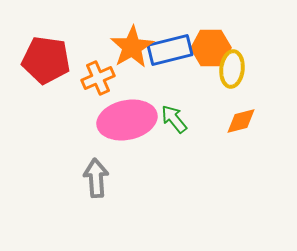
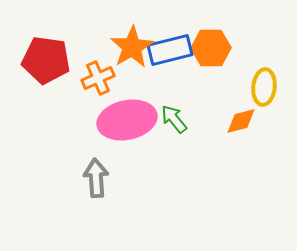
yellow ellipse: moved 32 px right, 18 px down
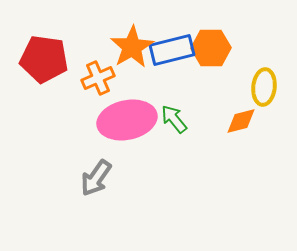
blue rectangle: moved 2 px right
red pentagon: moved 2 px left, 1 px up
gray arrow: rotated 141 degrees counterclockwise
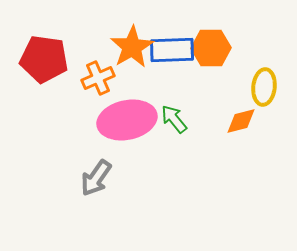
blue rectangle: rotated 12 degrees clockwise
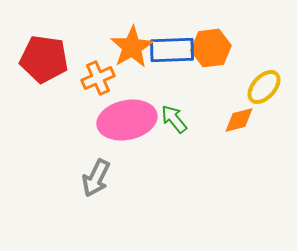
orange hexagon: rotated 6 degrees counterclockwise
yellow ellipse: rotated 36 degrees clockwise
orange diamond: moved 2 px left, 1 px up
gray arrow: rotated 9 degrees counterclockwise
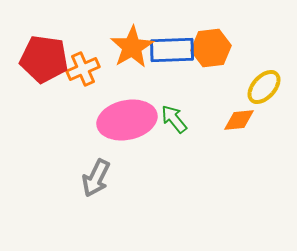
orange cross: moved 15 px left, 9 px up
orange diamond: rotated 8 degrees clockwise
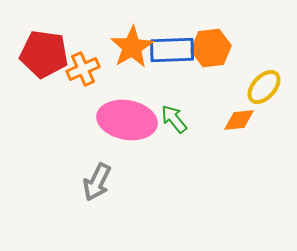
red pentagon: moved 5 px up
pink ellipse: rotated 22 degrees clockwise
gray arrow: moved 1 px right, 4 px down
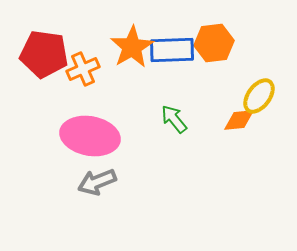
orange hexagon: moved 3 px right, 5 px up
yellow ellipse: moved 5 px left, 9 px down; rotated 6 degrees counterclockwise
pink ellipse: moved 37 px left, 16 px down
gray arrow: rotated 42 degrees clockwise
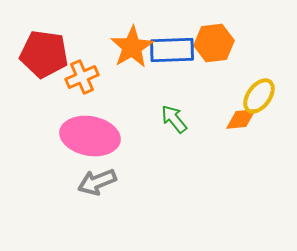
orange cross: moved 1 px left, 8 px down
orange diamond: moved 2 px right, 1 px up
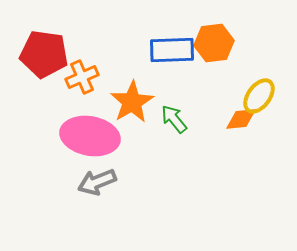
orange star: moved 55 px down
